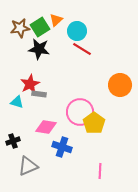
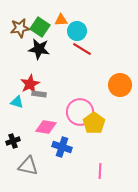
orange triangle: moved 5 px right; rotated 40 degrees clockwise
green square: rotated 24 degrees counterclockwise
gray triangle: rotated 35 degrees clockwise
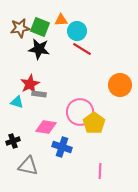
green square: rotated 12 degrees counterclockwise
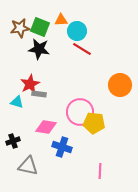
yellow pentagon: rotated 30 degrees counterclockwise
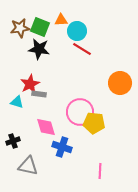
orange circle: moved 2 px up
pink diamond: rotated 65 degrees clockwise
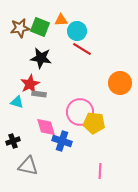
black star: moved 2 px right, 9 px down
blue cross: moved 6 px up
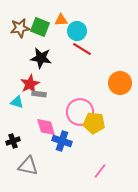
pink line: rotated 35 degrees clockwise
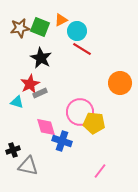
orange triangle: rotated 24 degrees counterclockwise
black star: rotated 20 degrees clockwise
gray rectangle: moved 1 px right, 1 px up; rotated 32 degrees counterclockwise
black cross: moved 9 px down
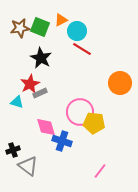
gray triangle: rotated 25 degrees clockwise
